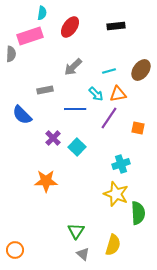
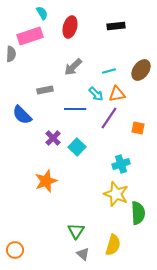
cyan semicircle: rotated 40 degrees counterclockwise
red ellipse: rotated 20 degrees counterclockwise
orange triangle: moved 1 px left
orange star: rotated 20 degrees counterclockwise
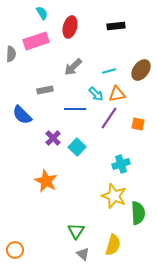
pink rectangle: moved 6 px right, 5 px down
orange square: moved 4 px up
orange star: rotated 25 degrees counterclockwise
yellow star: moved 2 px left, 2 px down
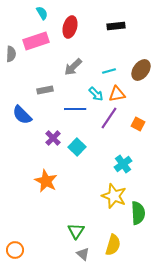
orange square: rotated 16 degrees clockwise
cyan cross: moved 2 px right; rotated 18 degrees counterclockwise
